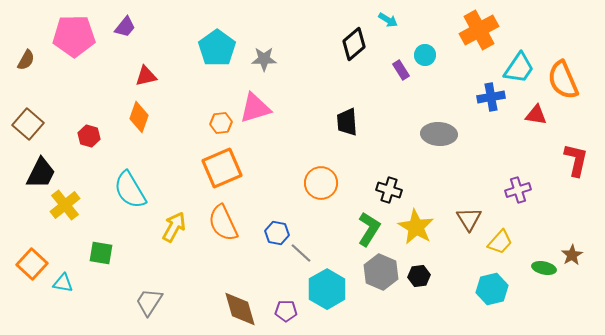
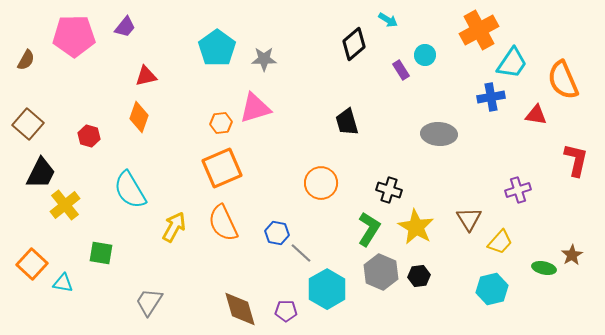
cyan trapezoid at (519, 68): moved 7 px left, 5 px up
black trapezoid at (347, 122): rotated 12 degrees counterclockwise
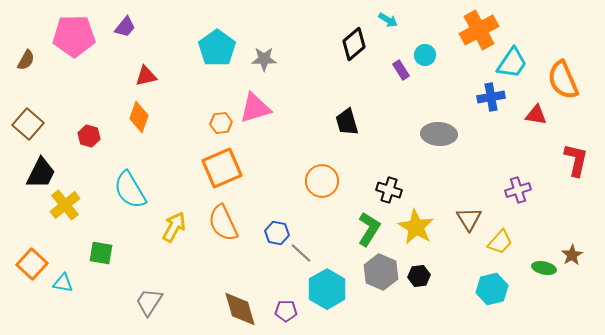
orange circle at (321, 183): moved 1 px right, 2 px up
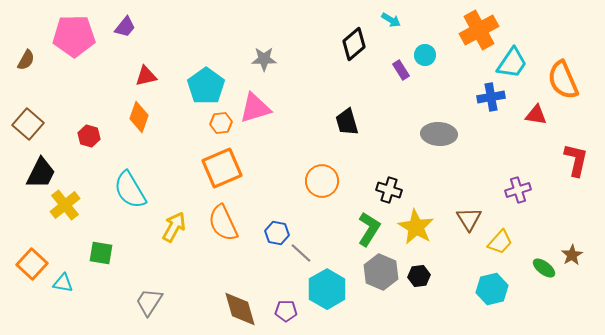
cyan arrow at (388, 20): moved 3 px right
cyan pentagon at (217, 48): moved 11 px left, 38 px down
green ellipse at (544, 268): rotated 25 degrees clockwise
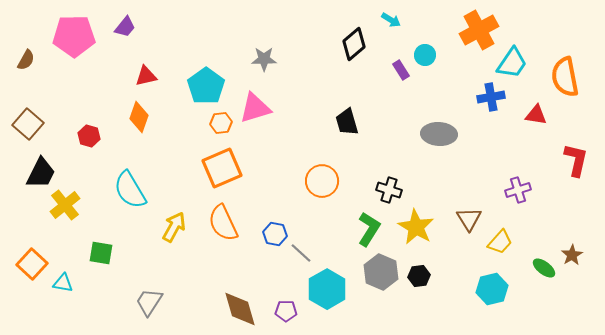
orange semicircle at (563, 80): moved 2 px right, 3 px up; rotated 12 degrees clockwise
blue hexagon at (277, 233): moved 2 px left, 1 px down
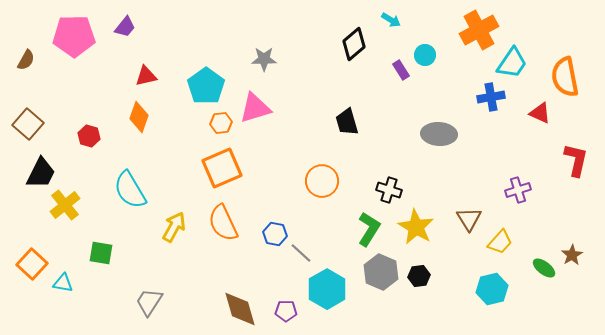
red triangle at (536, 115): moved 4 px right, 2 px up; rotated 15 degrees clockwise
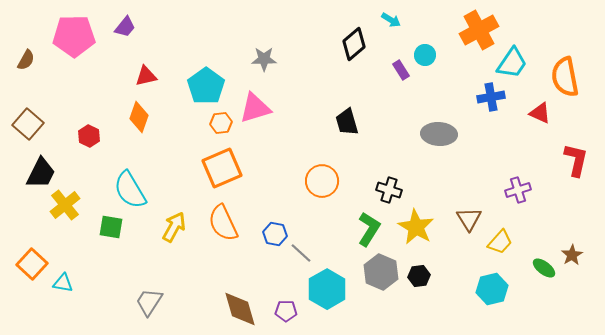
red hexagon at (89, 136): rotated 10 degrees clockwise
green square at (101, 253): moved 10 px right, 26 px up
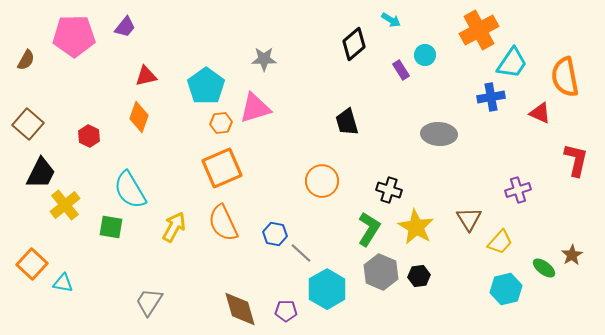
cyan hexagon at (492, 289): moved 14 px right
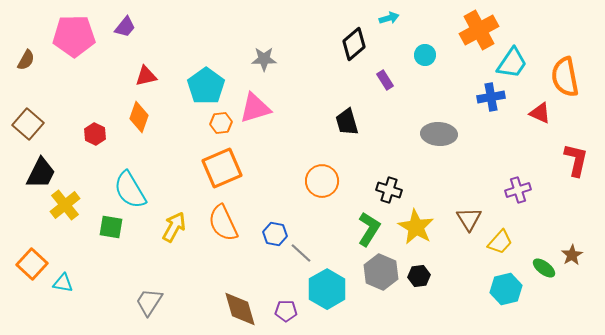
cyan arrow at (391, 20): moved 2 px left, 2 px up; rotated 48 degrees counterclockwise
purple rectangle at (401, 70): moved 16 px left, 10 px down
red hexagon at (89, 136): moved 6 px right, 2 px up
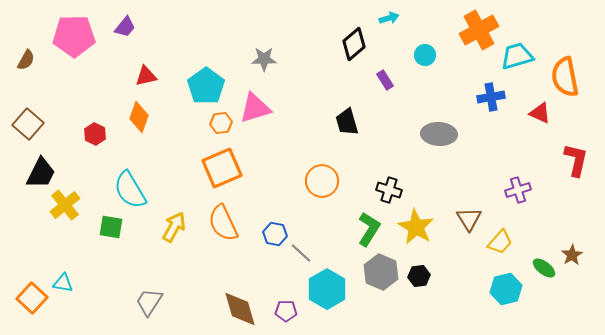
cyan trapezoid at (512, 63): moved 5 px right, 7 px up; rotated 140 degrees counterclockwise
orange square at (32, 264): moved 34 px down
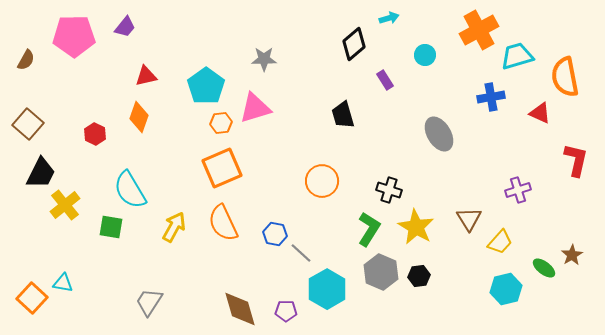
black trapezoid at (347, 122): moved 4 px left, 7 px up
gray ellipse at (439, 134): rotated 56 degrees clockwise
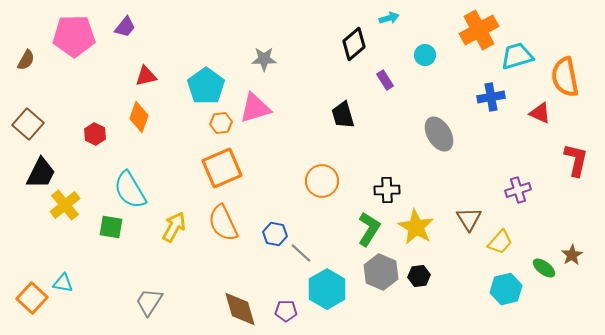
black cross at (389, 190): moved 2 px left; rotated 20 degrees counterclockwise
